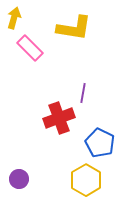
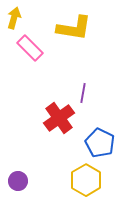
red cross: rotated 16 degrees counterclockwise
purple circle: moved 1 px left, 2 px down
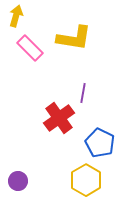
yellow arrow: moved 2 px right, 2 px up
yellow L-shape: moved 10 px down
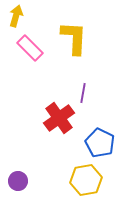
yellow L-shape: rotated 96 degrees counterclockwise
yellow hexagon: rotated 20 degrees clockwise
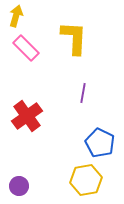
pink rectangle: moved 4 px left
red cross: moved 32 px left, 2 px up
purple circle: moved 1 px right, 5 px down
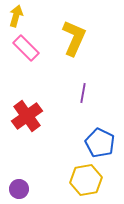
yellow L-shape: rotated 21 degrees clockwise
purple circle: moved 3 px down
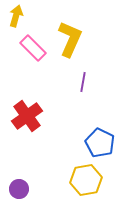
yellow L-shape: moved 4 px left, 1 px down
pink rectangle: moved 7 px right
purple line: moved 11 px up
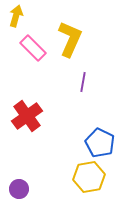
yellow hexagon: moved 3 px right, 3 px up
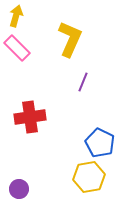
pink rectangle: moved 16 px left
purple line: rotated 12 degrees clockwise
red cross: moved 3 px right, 1 px down; rotated 28 degrees clockwise
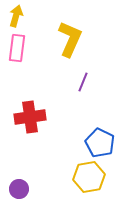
pink rectangle: rotated 52 degrees clockwise
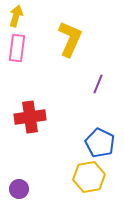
purple line: moved 15 px right, 2 px down
